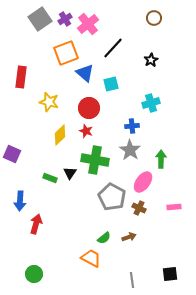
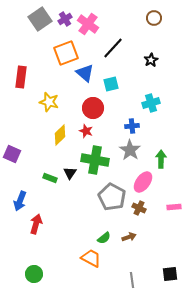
pink cross: rotated 15 degrees counterclockwise
red circle: moved 4 px right
blue arrow: rotated 18 degrees clockwise
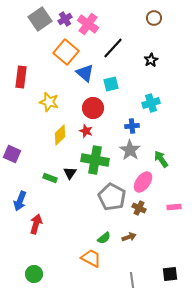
orange square: moved 1 px up; rotated 30 degrees counterclockwise
green arrow: rotated 36 degrees counterclockwise
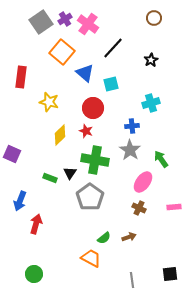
gray square: moved 1 px right, 3 px down
orange square: moved 4 px left
gray pentagon: moved 22 px left; rotated 8 degrees clockwise
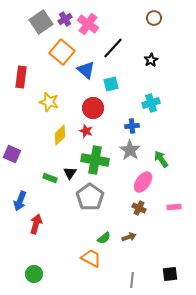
blue triangle: moved 1 px right, 3 px up
gray line: rotated 14 degrees clockwise
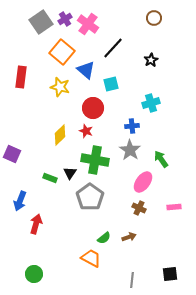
yellow star: moved 11 px right, 15 px up
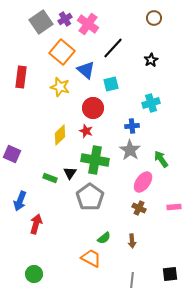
brown arrow: moved 3 px right, 4 px down; rotated 104 degrees clockwise
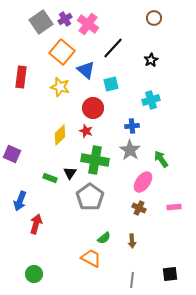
cyan cross: moved 3 px up
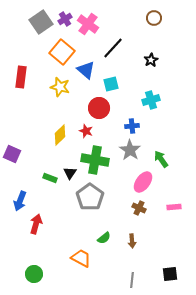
red circle: moved 6 px right
orange trapezoid: moved 10 px left
